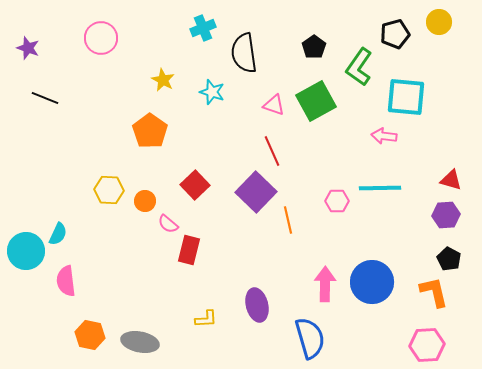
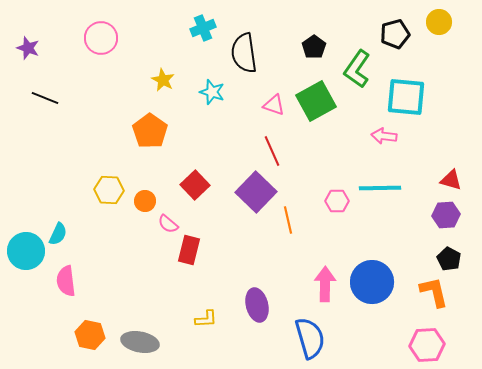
green L-shape at (359, 67): moved 2 px left, 2 px down
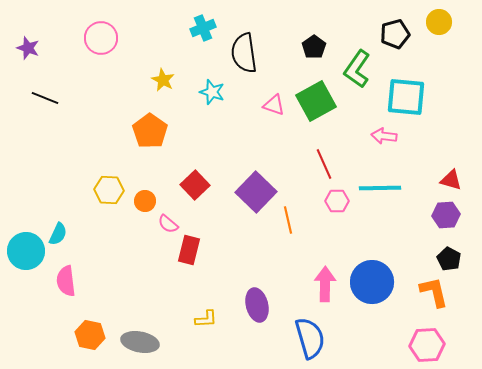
red line at (272, 151): moved 52 px right, 13 px down
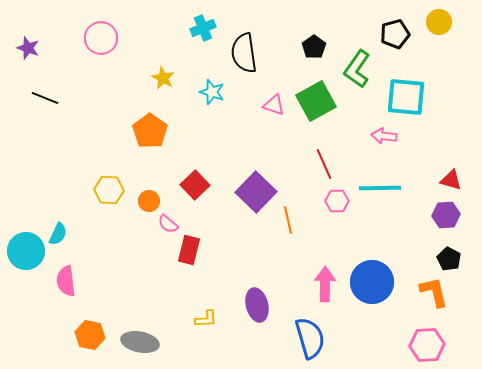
yellow star at (163, 80): moved 2 px up
orange circle at (145, 201): moved 4 px right
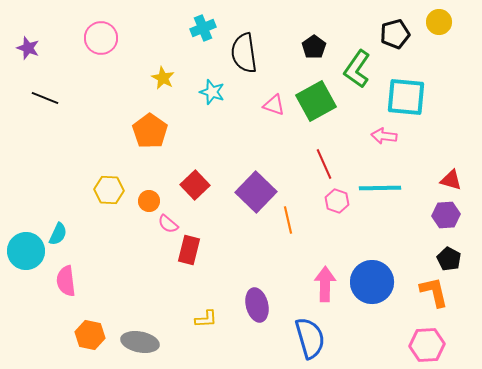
pink hexagon at (337, 201): rotated 20 degrees clockwise
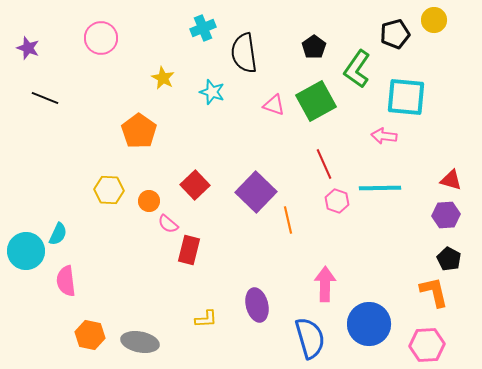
yellow circle at (439, 22): moved 5 px left, 2 px up
orange pentagon at (150, 131): moved 11 px left
blue circle at (372, 282): moved 3 px left, 42 px down
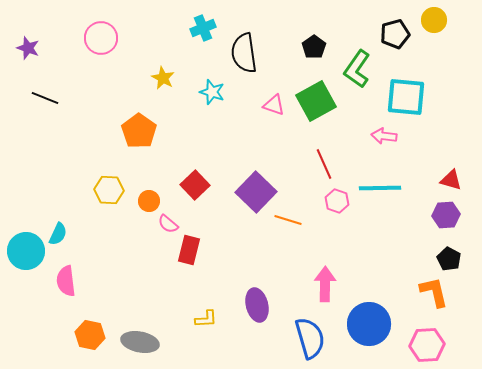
orange line at (288, 220): rotated 60 degrees counterclockwise
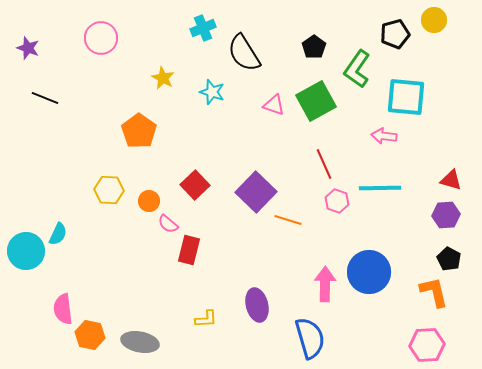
black semicircle at (244, 53): rotated 24 degrees counterclockwise
pink semicircle at (66, 281): moved 3 px left, 28 px down
blue circle at (369, 324): moved 52 px up
